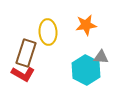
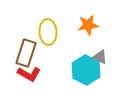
orange star: moved 2 px right
gray triangle: moved 1 px left; rotated 21 degrees clockwise
red L-shape: moved 6 px right
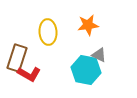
brown rectangle: moved 9 px left, 5 px down
gray triangle: moved 1 px left, 2 px up
cyan hexagon: rotated 16 degrees counterclockwise
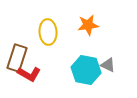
gray triangle: moved 9 px right, 10 px down
